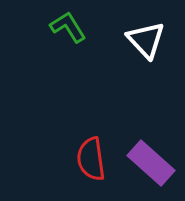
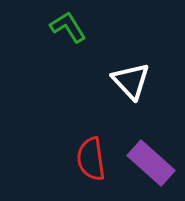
white triangle: moved 15 px left, 41 px down
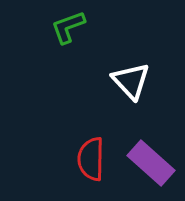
green L-shape: rotated 78 degrees counterclockwise
red semicircle: rotated 9 degrees clockwise
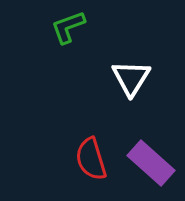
white triangle: moved 3 px up; rotated 15 degrees clockwise
red semicircle: rotated 18 degrees counterclockwise
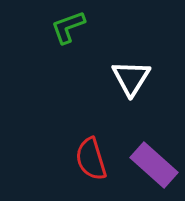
purple rectangle: moved 3 px right, 2 px down
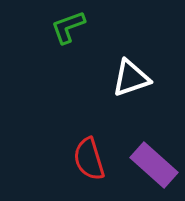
white triangle: rotated 39 degrees clockwise
red semicircle: moved 2 px left
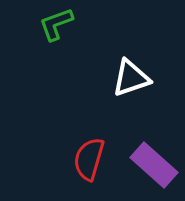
green L-shape: moved 12 px left, 3 px up
red semicircle: rotated 33 degrees clockwise
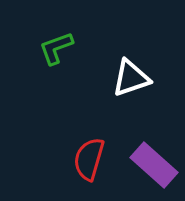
green L-shape: moved 24 px down
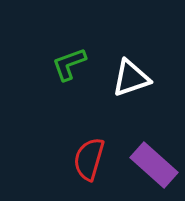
green L-shape: moved 13 px right, 16 px down
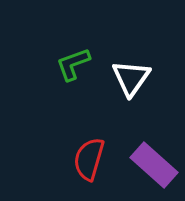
green L-shape: moved 4 px right
white triangle: rotated 36 degrees counterclockwise
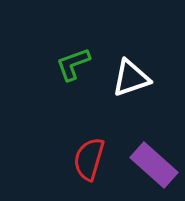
white triangle: rotated 36 degrees clockwise
